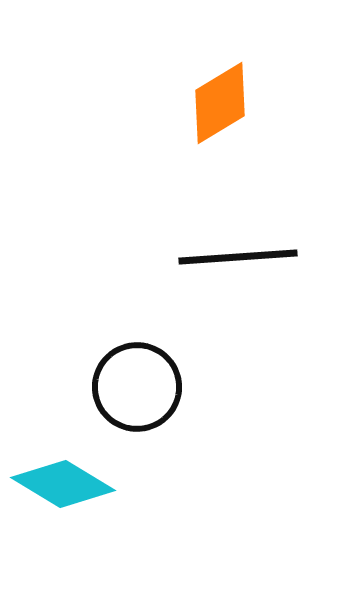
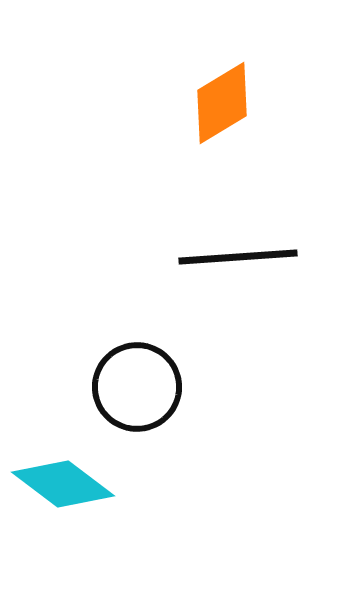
orange diamond: moved 2 px right
cyan diamond: rotated 6 degrees clockwise
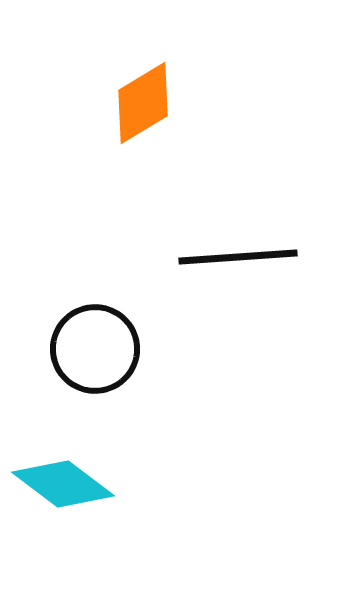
orange diamond: moved 79 px left
black circle: moved 42 px left, 38 px up
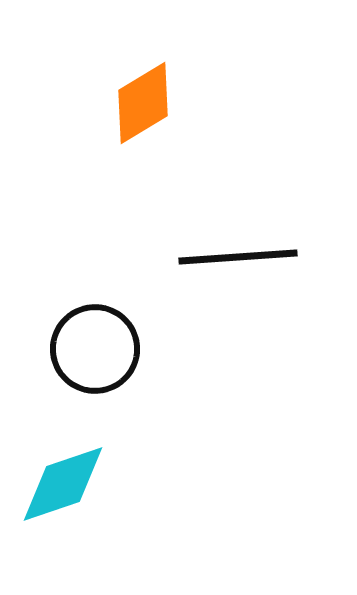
cyan diamond: rotated 56 degrees counterclockwise
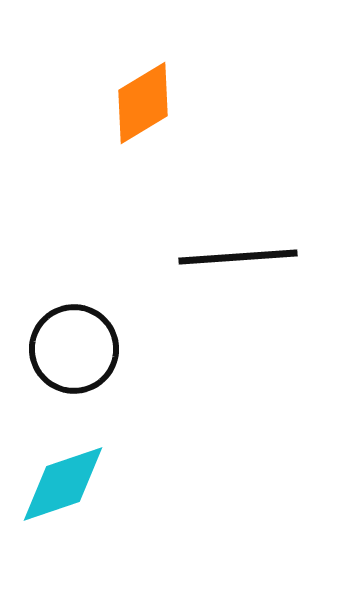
black circle: moved 21 px left
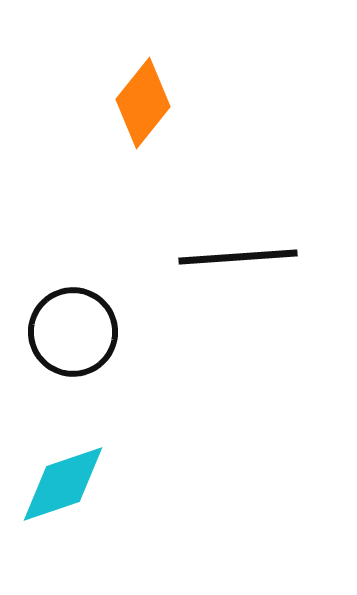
orange diamond: rotated 20 degrees counterclockwise
black circle: moved 1 px left, 17 px up
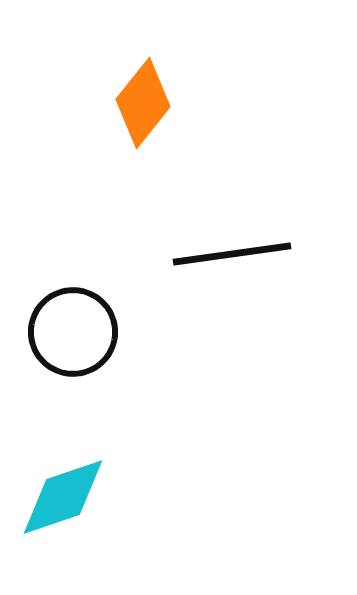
black line: moved 6 px left, 3 px up; rotated 4 degrees counterclockwise
cyan diamond: moved 13 px down
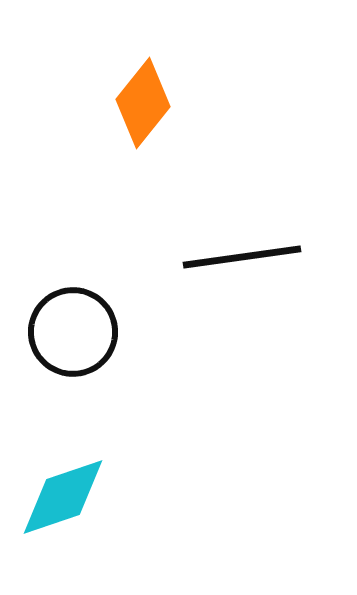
black line: moved 10 px right, 3 px down
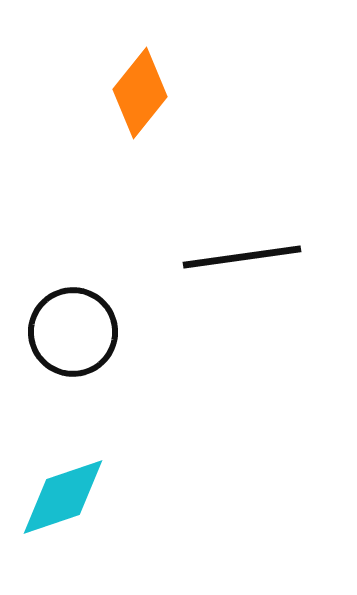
orange diamond: moved 3 px left, 10 px up
